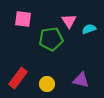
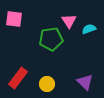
pink square: moved 9 px left
purple triangle: moved 4 px right, 2 px down; rotated 30 degrees clockwise
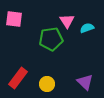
pink triangle: moved 2 px left
cyan semicircle: moved 2 px left, 1 px up
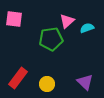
pink triangle: rotated 21 degrees clockwise
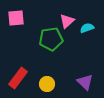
pink square: moved 2 px right, 1 px up; rotated 12 degrees counterclockwise
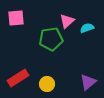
red rectangle: rotated 20 degrees clockwise
purple triangle: moved 3 px right; rotated 36 degrees clockwise
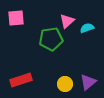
red rectangle: moved 3 px right, 2 px down; rotated 15 degrees clockwise
yellow circle: moved 18 px right
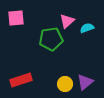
purple triangle: moved 3 px left
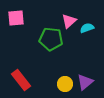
pink triangle: moved 2 px right
green pentagon: rotated 15 degrees clockwise
red rectangle: rotated 70 degrees clockwise
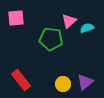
yellow circle: moved 2 px left
